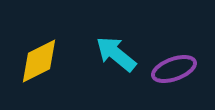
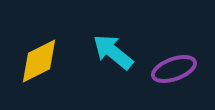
cyan arrow: moved 3 px left, 2 px up
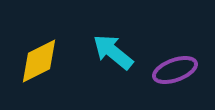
purple ellipse: moved 1 px right, 1 px down
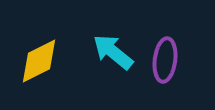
purple ellipse: moved 10 px left, 10 px up; rotated 63 degrees counterclockwise
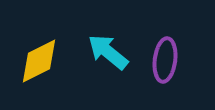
cyan arrow: moved 5 px left
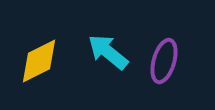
purple ellipse: moved 1 px left, 1 px down; rotated 9 degrees clockwise
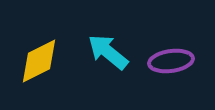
purple ellipse: moved 7 px right; rotated 66 degrees clockwise
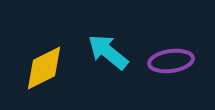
yellow diamond: moved 5 px right, 7 px down
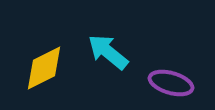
purple ellipse: moved 22 px down; rotated 24 degrees clockwise
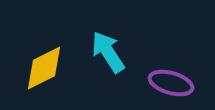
cyan arrow: rotated 18 degrees clockwise
